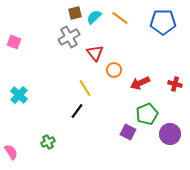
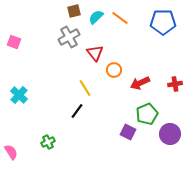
brown square: moved 1 px left, 2 px up
cyan semicircle: moved 2 px right
red cross: rotated 24 degrees counterclockwise
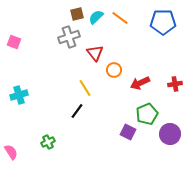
brown square: moved 3 px right, 3 px down
gray cross: rotated 10 degrees clockwise
cyan cross: rotated 30 degrees clockwise
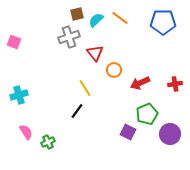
cyan semicircle: moved 3 px down
pink semicircle: moved 15 px right, 20 px up
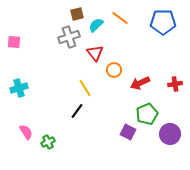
cyan semicircle: moved 5 px down
pink square: rotated 16 degrees counterclockwise
cyan cross: moved 7 px up
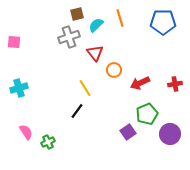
orange line: rotated 36 degrees clockwise
purple square: rotated 28 degrees clockwise
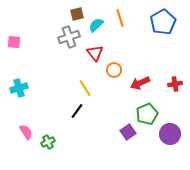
blue pentagon: rotated 30 degrees counterclockwise
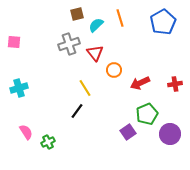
gray cross: moved 7 px down
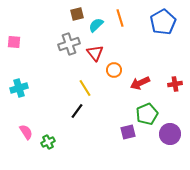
purple square: rotated 21 degrees clockwise
